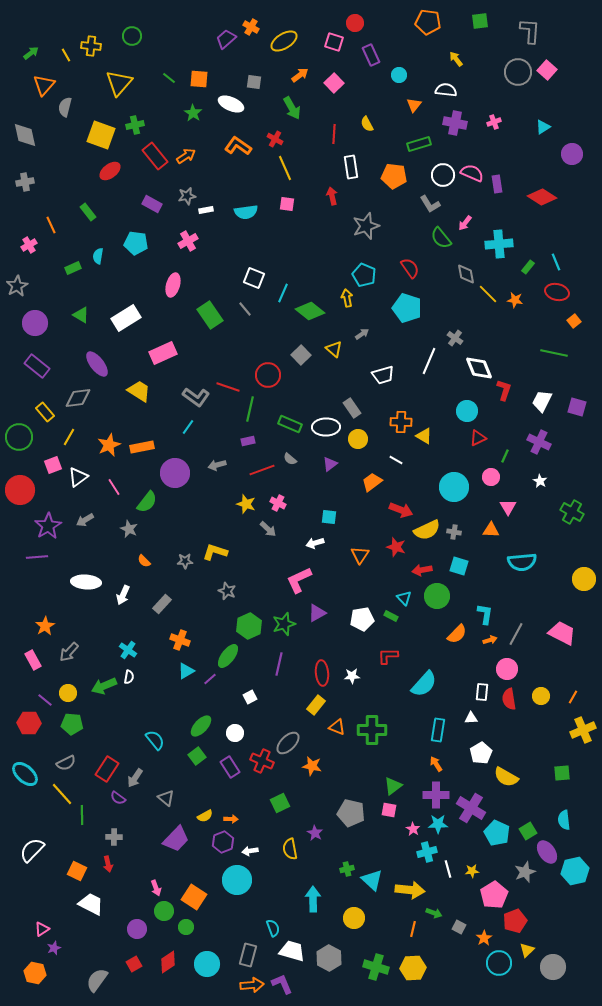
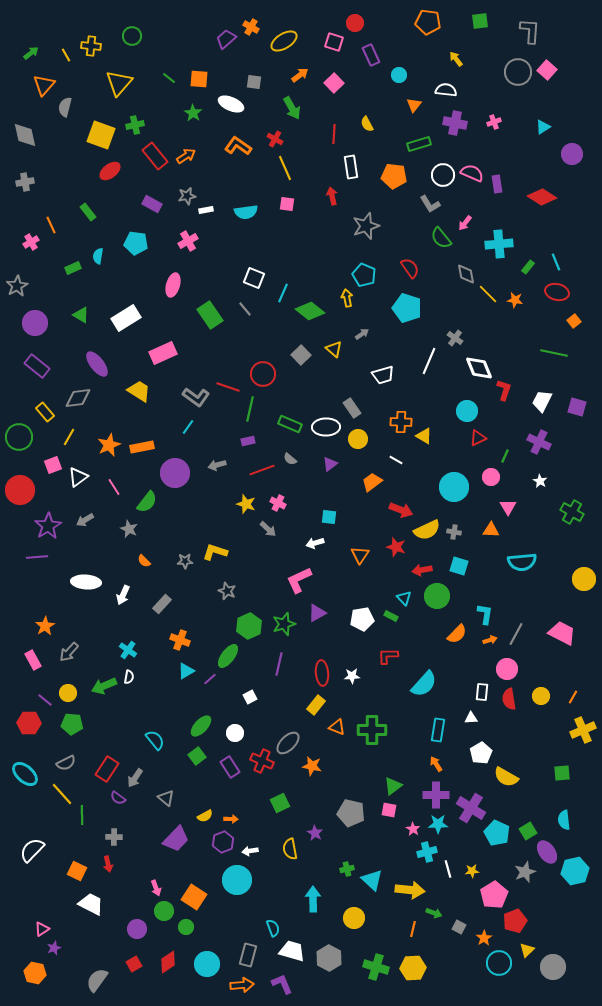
pink cross at (29, 245): moved 2 px right, 3 px up
red circle at (268, 375): moved 5 px left, 1 px up
orange arrow at (252, 985): moved 10 px left
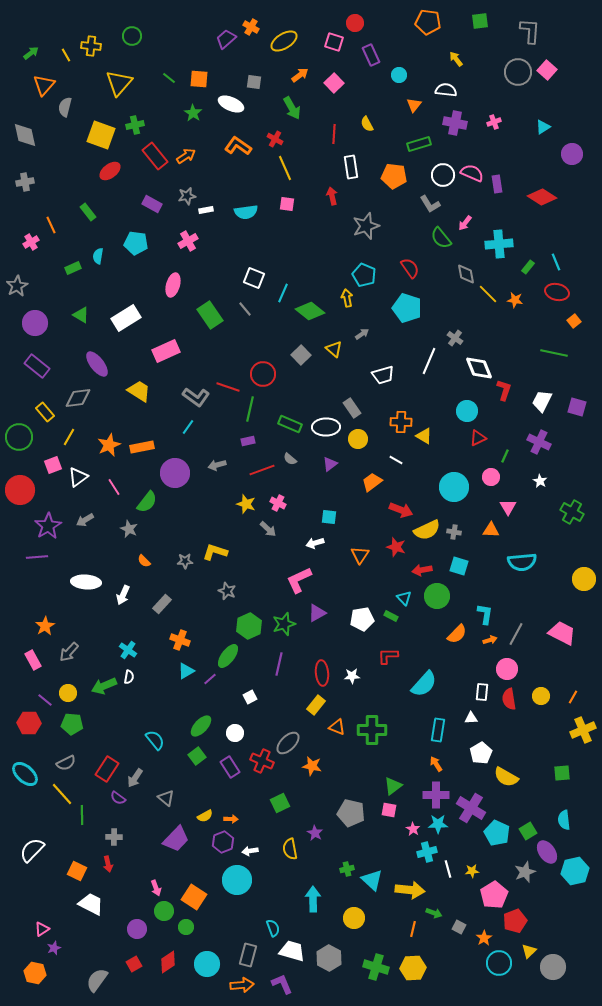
pink rectangle at (163, 353): moved 3 px right, 2 px up
yellow triangle at (527, 950): moved 2 px right, 1 px down
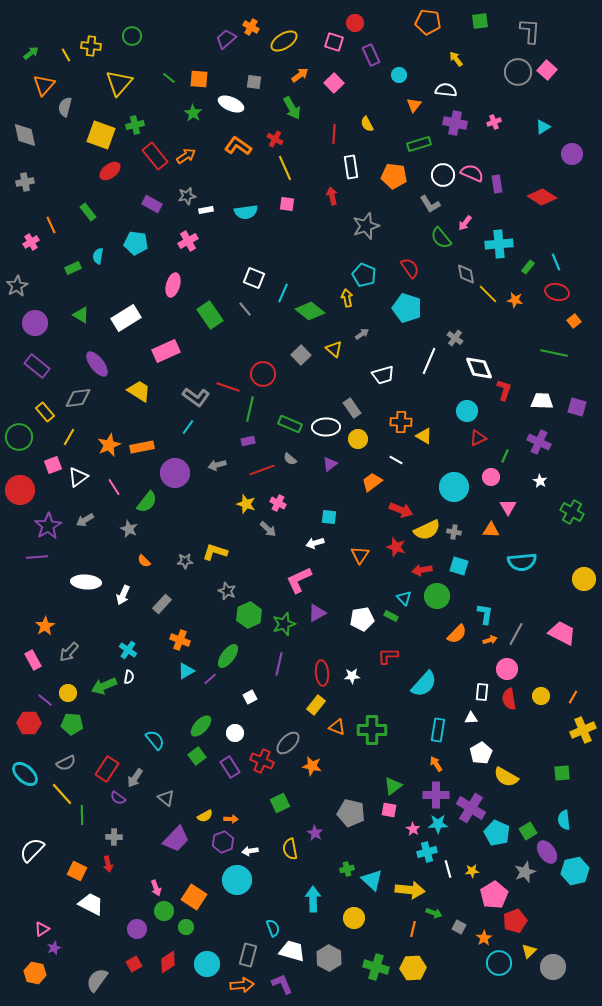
white trapezoid at (542, 401): rotated 65 degrees clockwise
green hexagon at (249, 626): moved 11 px up
